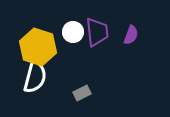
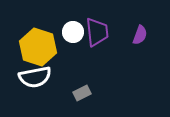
purple semicircle: moved 9 px right
white semicircle: rotated 64 degrees clockwise
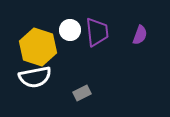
white circle: moved 3 px left, 2 px up
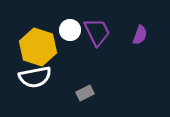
purple trapezoid: rotated 20 degrees counterclockwise
gray rectangle: moved 3 px right
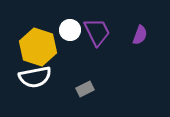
gray rectangle: moved 4 px up
